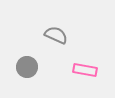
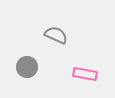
pink rectangle: moved 4 px down
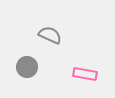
gray semicircle: moved 6 px left
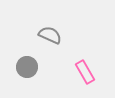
pink rectangle: moved 2 px up; rotated 50 degrees clockwise
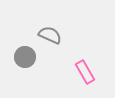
gray circle: moved 2 px left, 10 px up
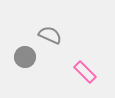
pink rectangle: rotated 15 degrees counterclockwise
